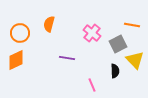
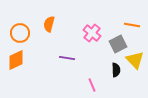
black semicircle: moved 1 px right, 1 px up
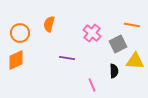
yellow triangle: moved 1 px down; rotated 42 degrees counterclockwise
black semicircle: moved 2 px left, 1 px down
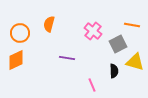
pink cross: moved 1 px right, 2 px up
yellow triangle: moved 1 px down; rotated 12 degrees clockwise
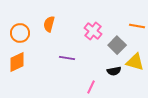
orange line: moved 5 px right, 1 px down
gray square: moved 1 px left, 1 px down; rotated 18 degrees counterclockwise
orange diamond: moved 1 px right, 2 px down
black semicircle: rotated 80 degrees clockwise
pink line: moved 1 px left, 2 px down; rotated 48 degrees clockwise
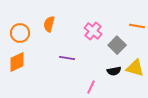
yellow triangle: moved 6 px down
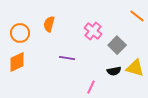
orange line: moved 10 px up; rotated 28 degrees clockwise
